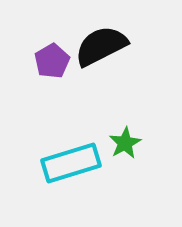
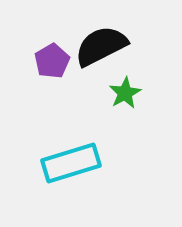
green star: moved 50 px up
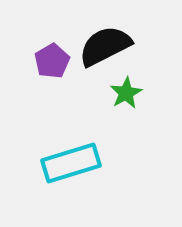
black semicircle: moved 4 px right
green star: moved 1 px right
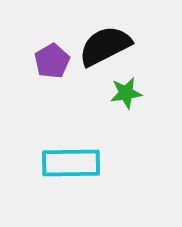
green star: rotated 20 degrees clockwise
cyan rectangle: rotated 16 degrees clockwise
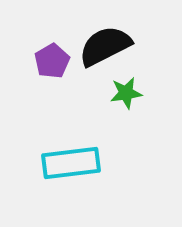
cyan rectangle: rotated 6 degrees counterclockwise
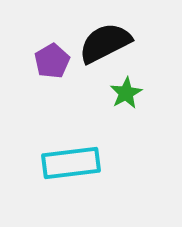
black semicircle: moved 3 px up
green star: rotated 20 degrees counterclockwise
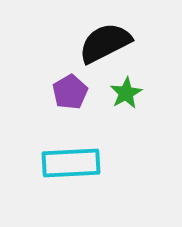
purple pentagon: moved 18 px right, 31 px down
cyan rectangle: rotated 4 degrees clockwise
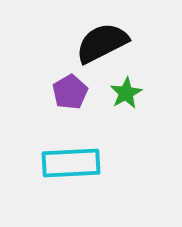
black semicircle: moved 3 px left
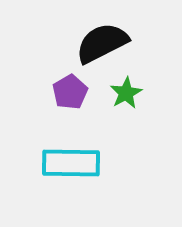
cyan rectangle: rotated 4 degrees clockwise
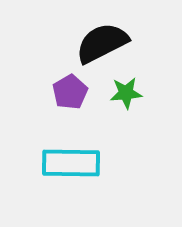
green star: rotated 24 degrees clockwise
